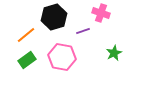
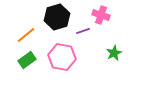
pink cross: moved 2 px down
black hexagon: moved 3 px right
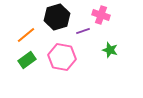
green star: moved 4 px left, 3 px up; rotated 28 degrees counterclockwise
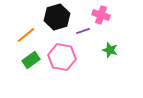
green rectangle: moved 4 px right
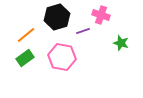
green star: moved 11 px right, 7 px up
green rectangle: moved 6 px left, 2 px up
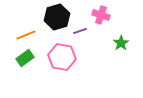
purple line: moved 3 px left
orange line: rotated 18 degrees clockwise
green star: rotated 21 degrees clockwise
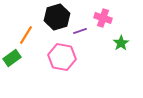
pink cross: moved 2 px right, 3 px down
orange line: rotated 36 degrees counterclockwise
green rectangle: moved 13 px left
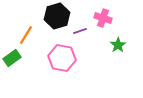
black hexagon: moved 1 px up
green star: moved 3 px left, 2 px down
pink hexagon: moved 1 px down
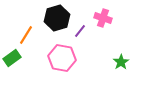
black hexagon: moved 2 px down
purple line: rotated 32 degrees counterclockwise
green star: moved 3 px right, 17 px down
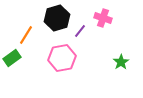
pink hexagon: rotated 20 degrees counterclockwise
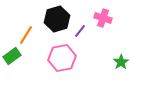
black hexagon: moved 1 px down
green rectangle: moved 2 px up
